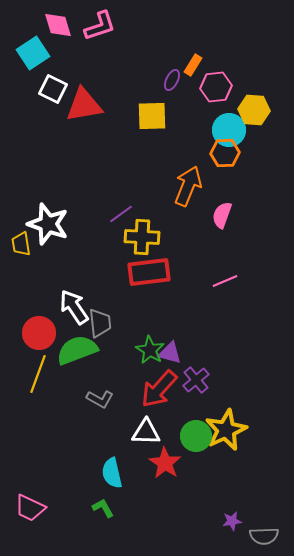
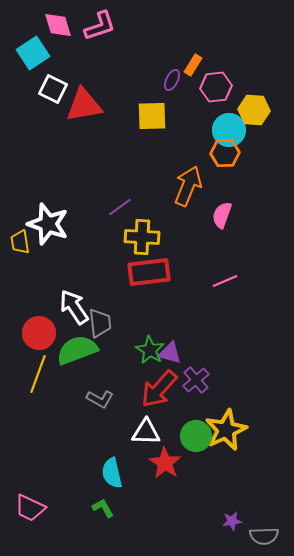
purple line: moved 1 px left, 7 px up
yellow trapezoid: moved 1 px left, 2 px up
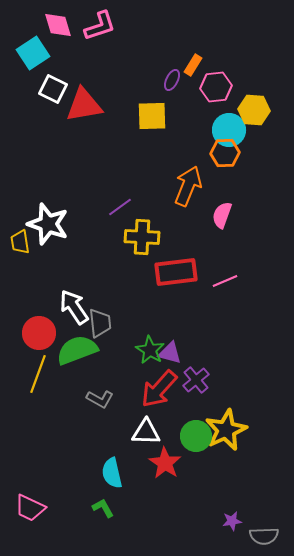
red rectangle: moved 27 px right
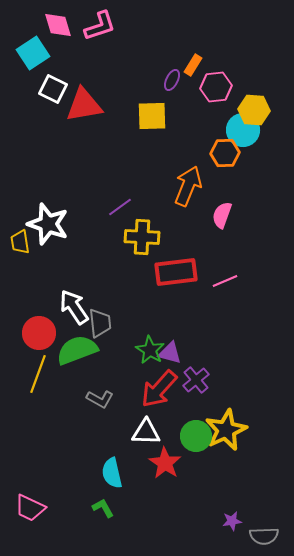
cyan circle: moved 14 px right
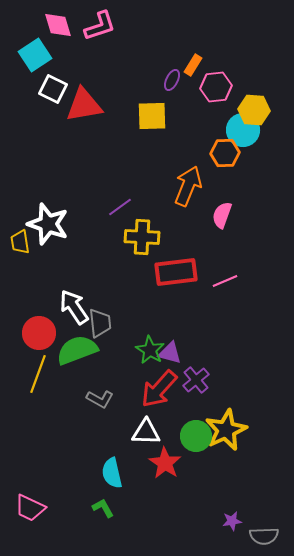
cyan square: moved 2 px right, 2 px down
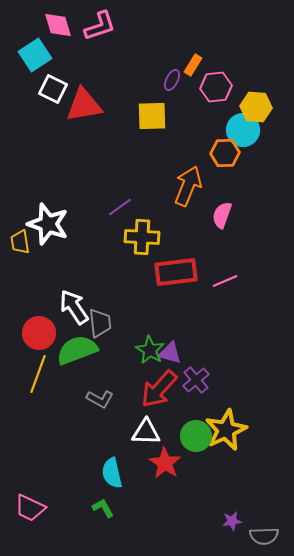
yellow hexagon: moved 2 px right, 3 px up
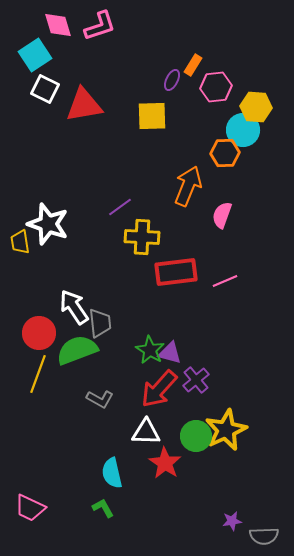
white square: moved 8 px left
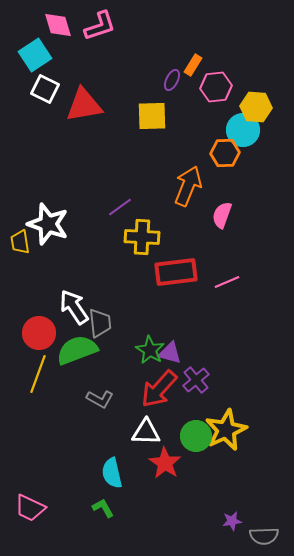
pink line: moved 2 px right, 1 px down
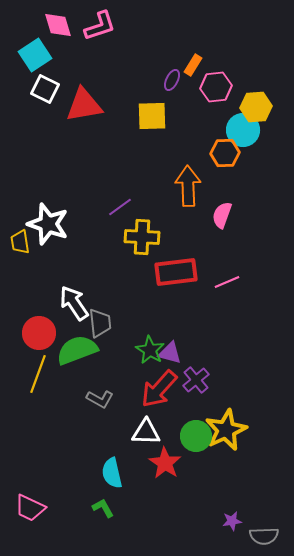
yellow hexagon: rotated 8 degrees counterclockwise
orange arrow: rotated 24 degrees counterclockwise
white arrow: moved 4 px up
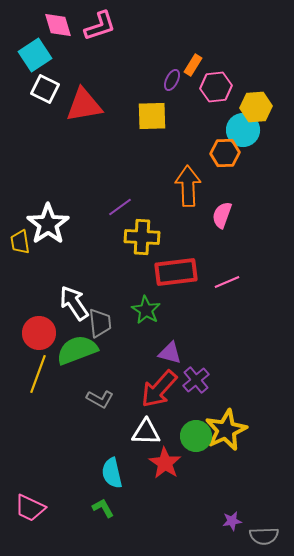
white star: rotated 18 degrees clockwise
green star: moved 4 px left, 40 px up
